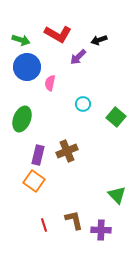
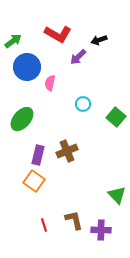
green arrow: moved 8 px left, 1 px down; rotated 54 degrees counterclockwise
green ellipse: rotated 20 degrees clockwise
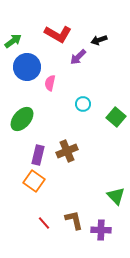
green triangle: moved 1 px left, 1 px down
red line: moved 2 px up; rotated 24 degrees counterclockwise
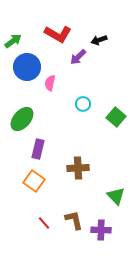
brown cross: moved 11 px right, 17 px down; rotated 20 degrees clockwise
purple rectangle: moved 6 px up
